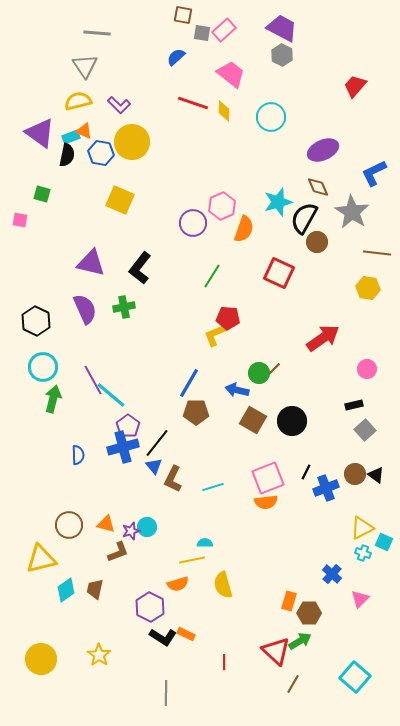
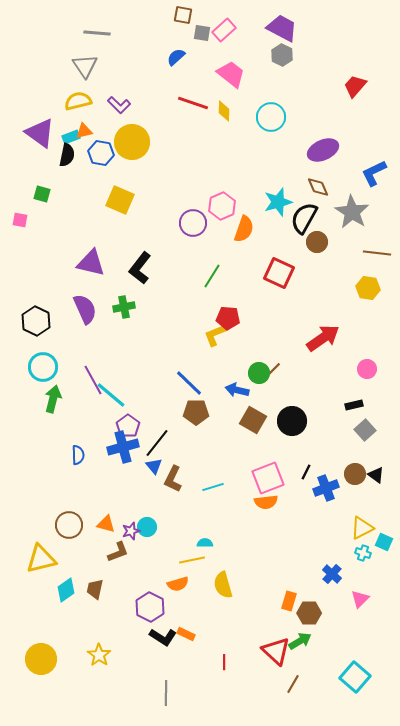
orange triangle at (84, 131): rotated 36 degrees counterclockwise
blue line at (189, 383): rotated 76 degrees counterclockwise
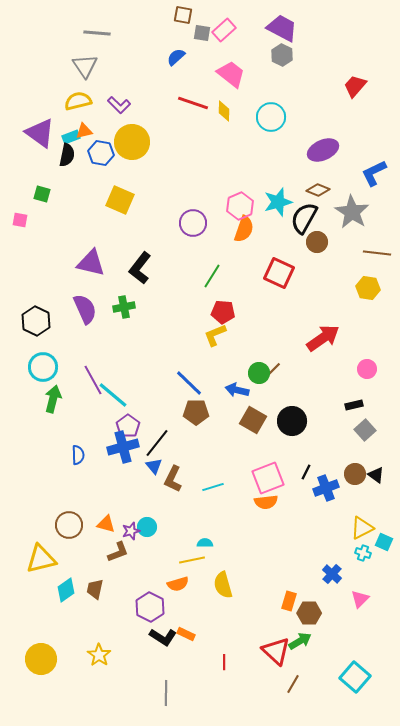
brown diamond at (318, 187): moved 3 px down; rotated 45 degrees counterclockwise
pink hexagon at (222, 206): moved 18 px right
red pentagon at (228, 318): moved 5 px left, 6 px up
cyan line at (111, 395): moved 2 px right
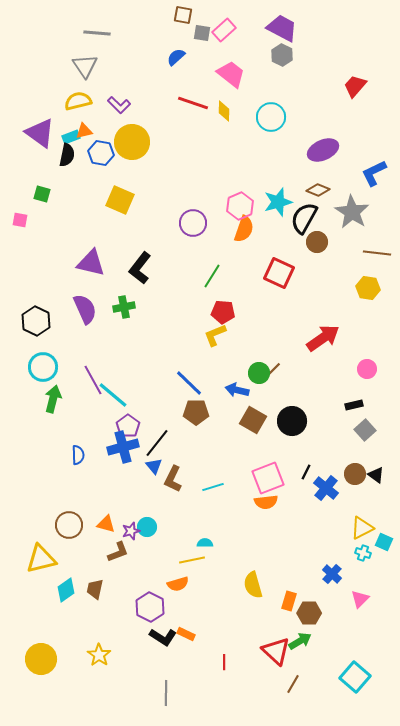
blue cross at (326, 488): rotated 30 degrees counterclockwise
yellow semicircle at (223, 585): moved 30 px right
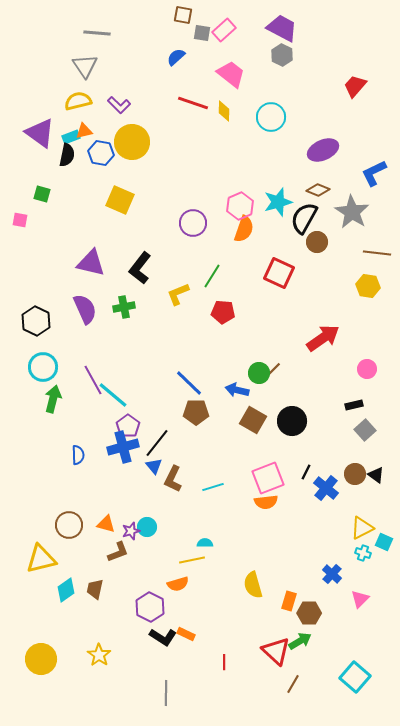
yellow hexagon at (368, 288): moved 2 px up
yellow L-shape at (215, 335): moved 37 px left, 41 px up
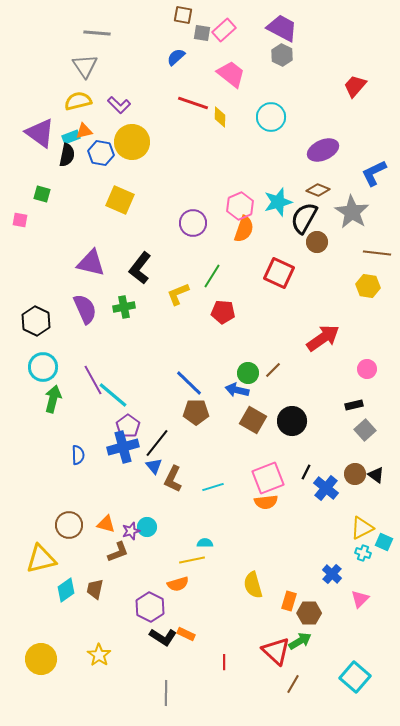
yellow diamond at (224, 111): moved 4 px left, 6 px down
green circle at (259, 373): moved 11 px left
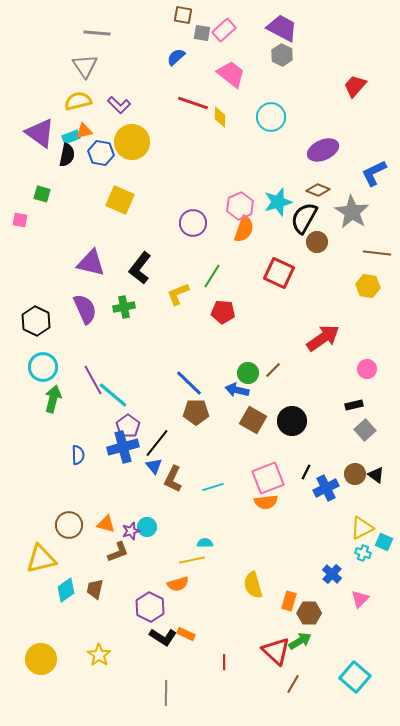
blue cross at (326, 488): rotated 25 degrees clockwise
